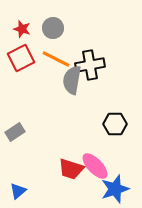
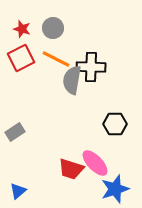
black cross: moved 1 px right, 2 px down; rotated 12 degrees clockwise
pink ellipse: moved 3 px up
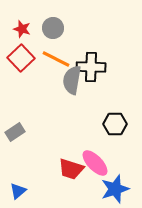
red square: rotated 16 degrees counterclockwise
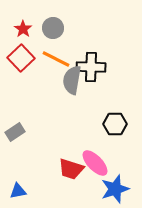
red star: moved 1 px right; rotated 18 degrees clockwise
blue triangle: rotated 30 degrees clockwise
